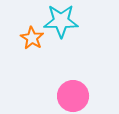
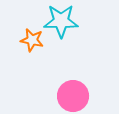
orange star: moved 2 px down; rotated 20 degrees counterclockwise
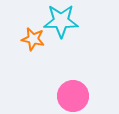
orange star: moved 1 px right, 1 px up
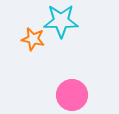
pink circle: moved 1 px left, 1 px up
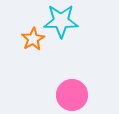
orange star: rotated 30 degrees clockwise
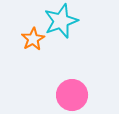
cyan star: rotated 20 degrees counterclockwise
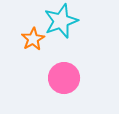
pink circle: moved 8 px left, 17 px up
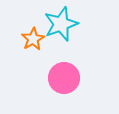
cyan star: moved 3 px down
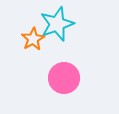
cyan star: moved 4 px left
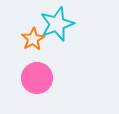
pink circle: moved 27 px left
